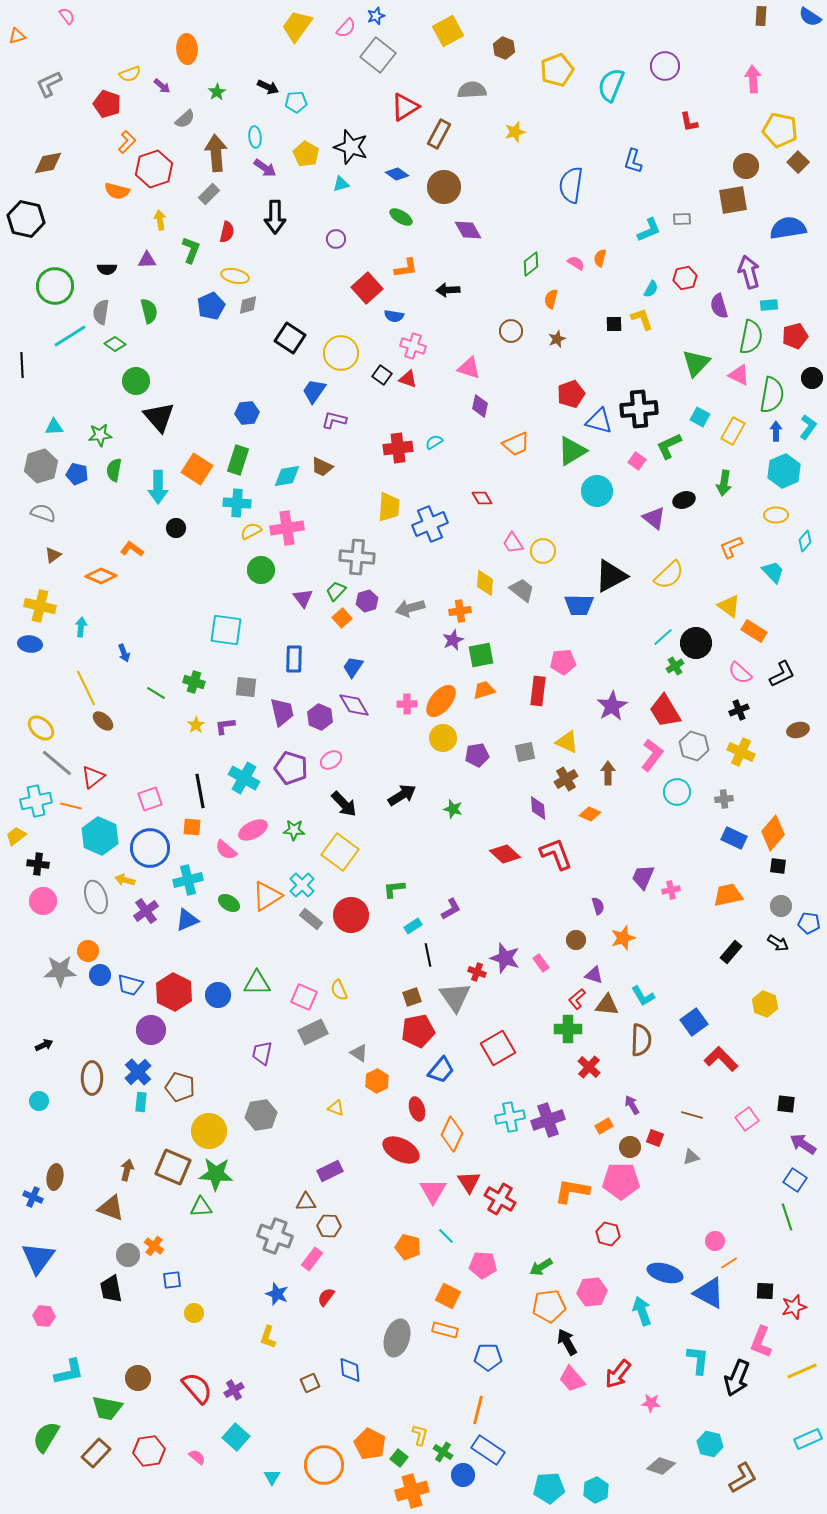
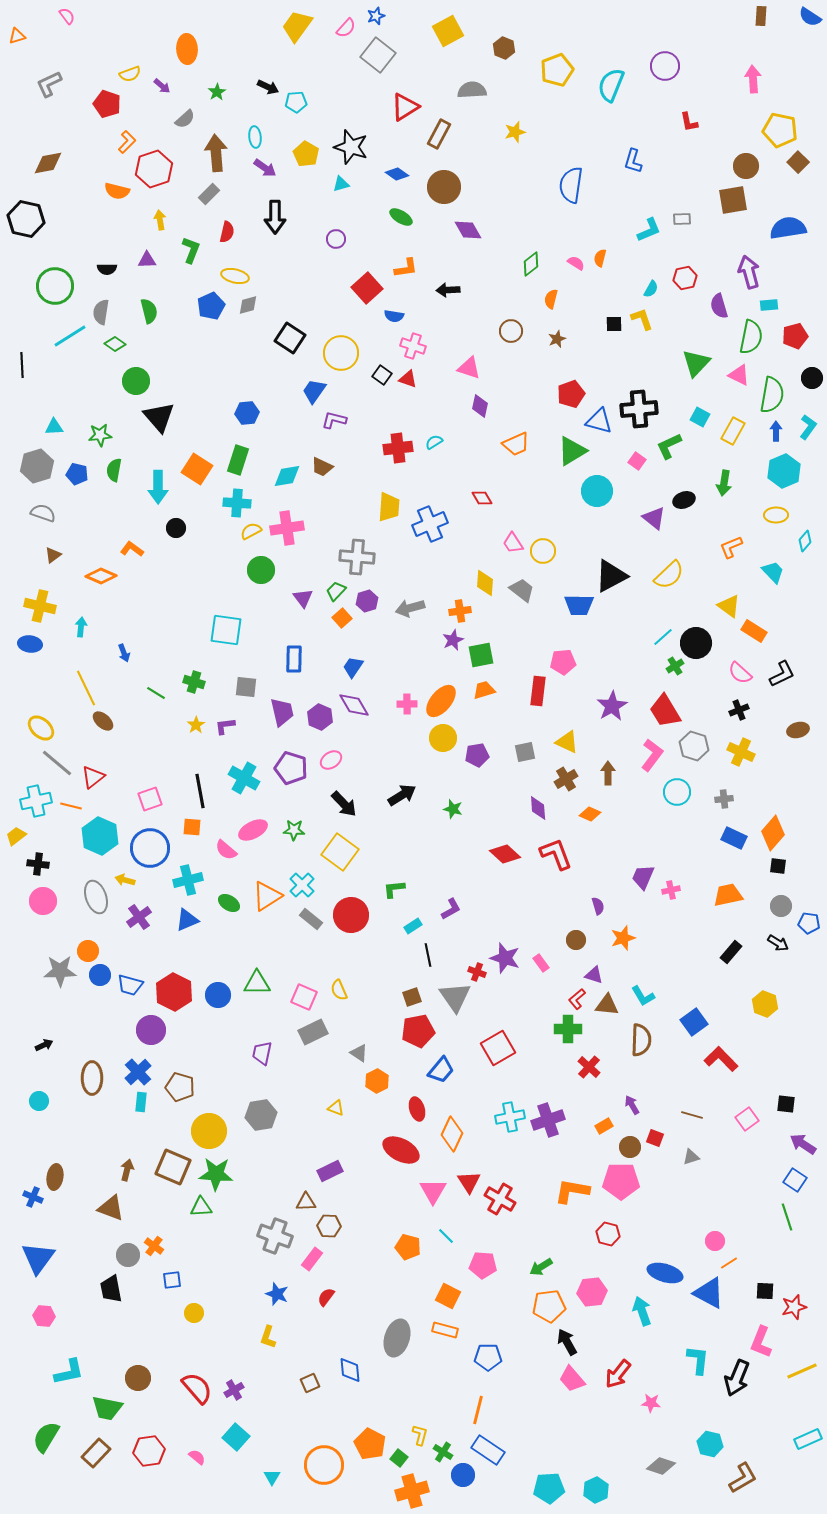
gray hexagon at (41, 466): moved 4 px left
purple cross at (146, 911): moved 7 px left, 6 px down
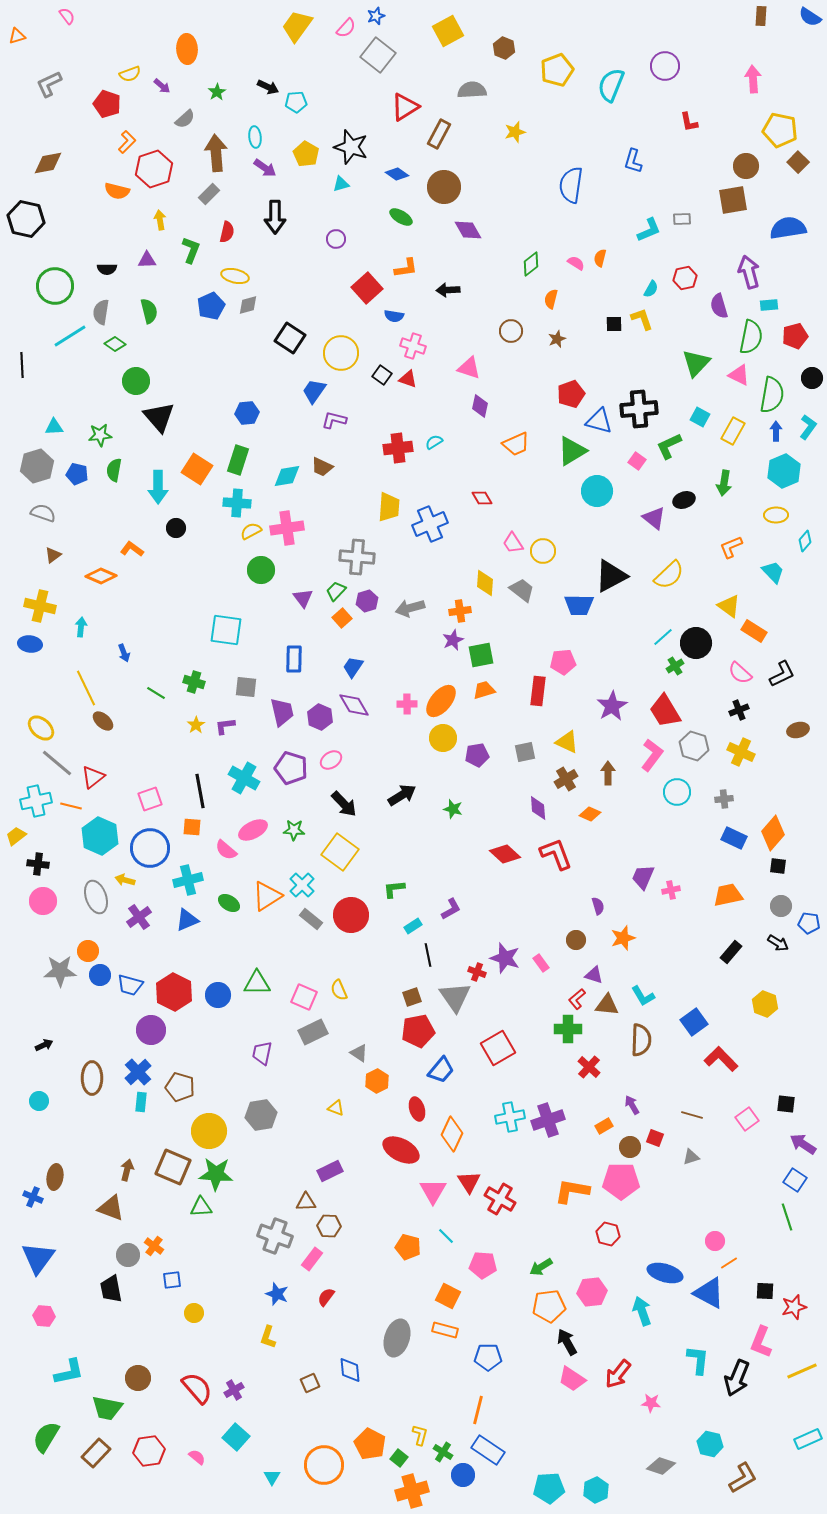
pink trapezoid at (572, 1379): rotated 16 degrees counterclockwise
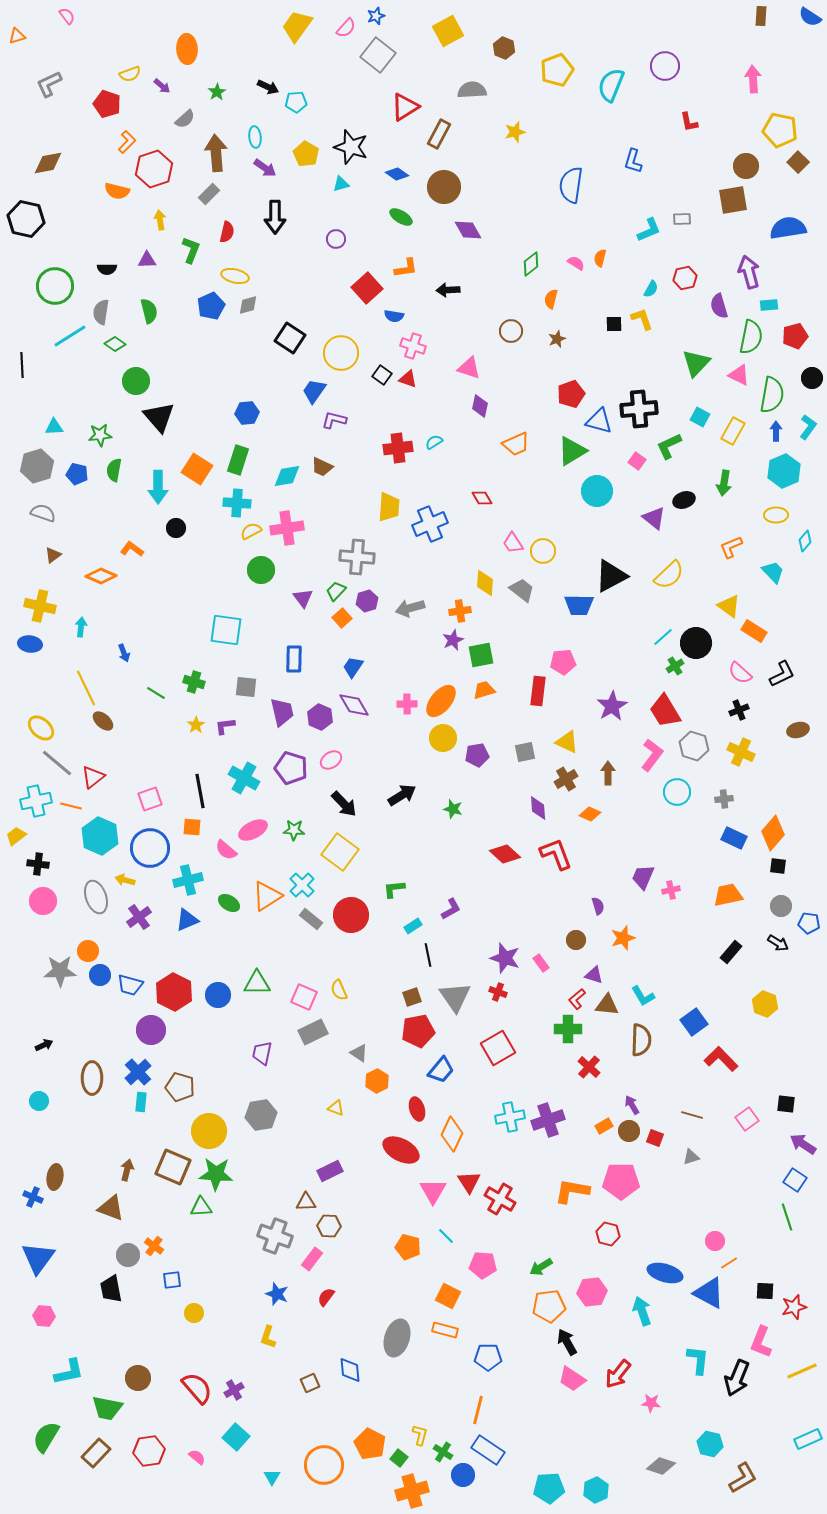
red cross at (477, 972): moved 21 px right, 20 px down
brown circle at (630, 1147): moved 1 px left, 16 px up
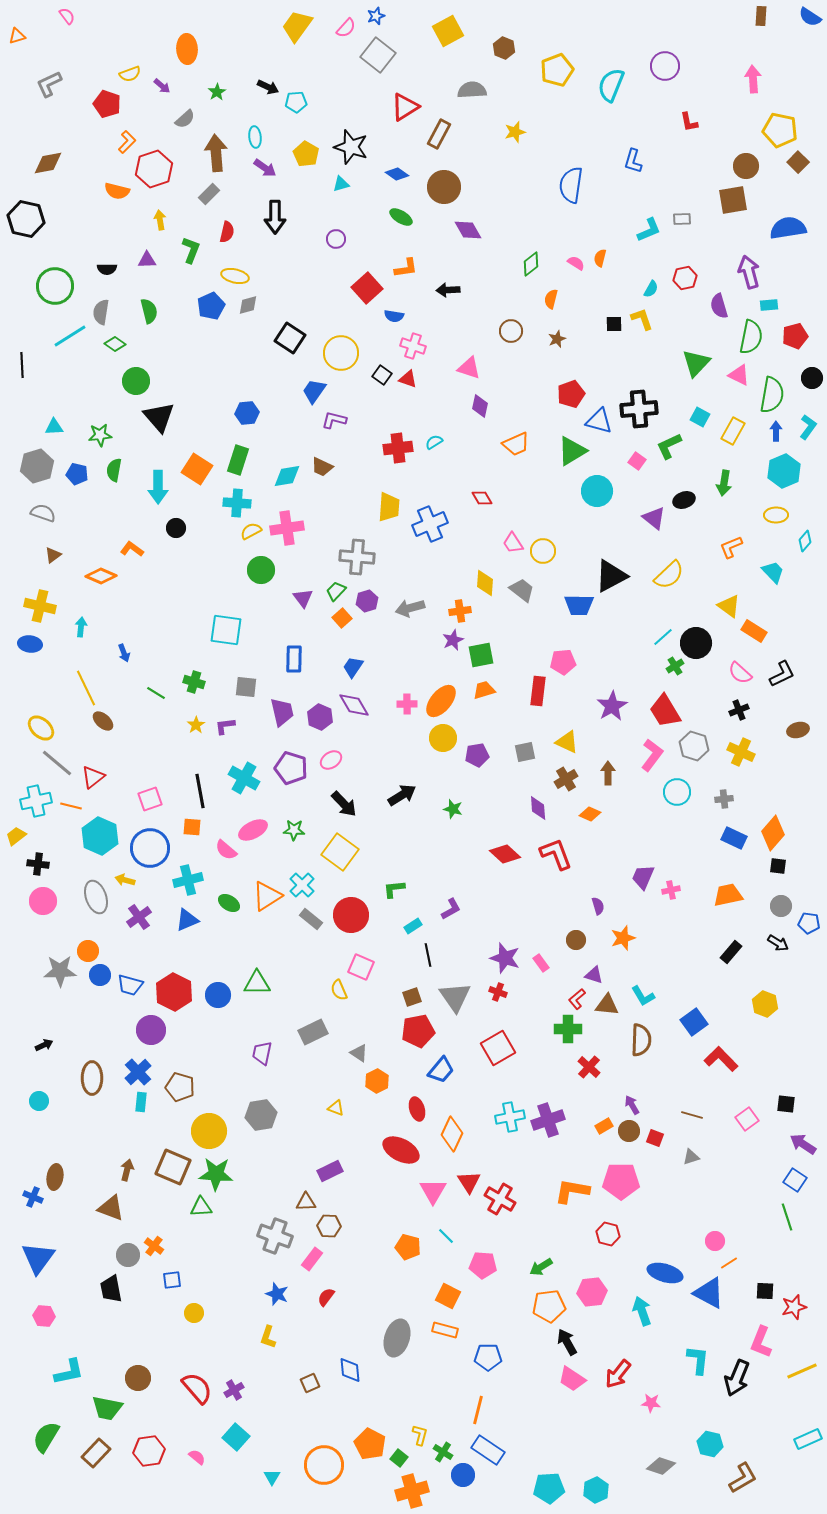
pink square at (304, 997): moved 57 px right, 30 px up
